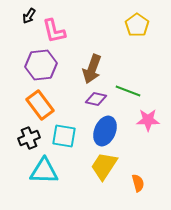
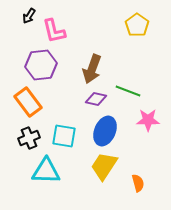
orange rectangle: moved 12 px left, 3 px up
cyan triangle: moved 2 px right
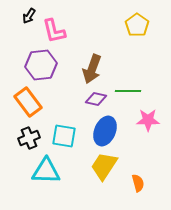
green line: rotated 20 degrees counterclockwise
